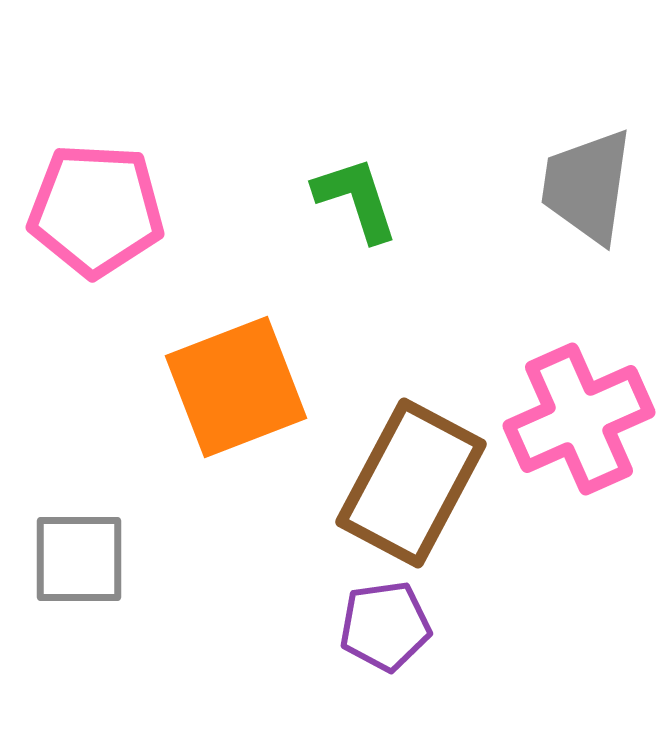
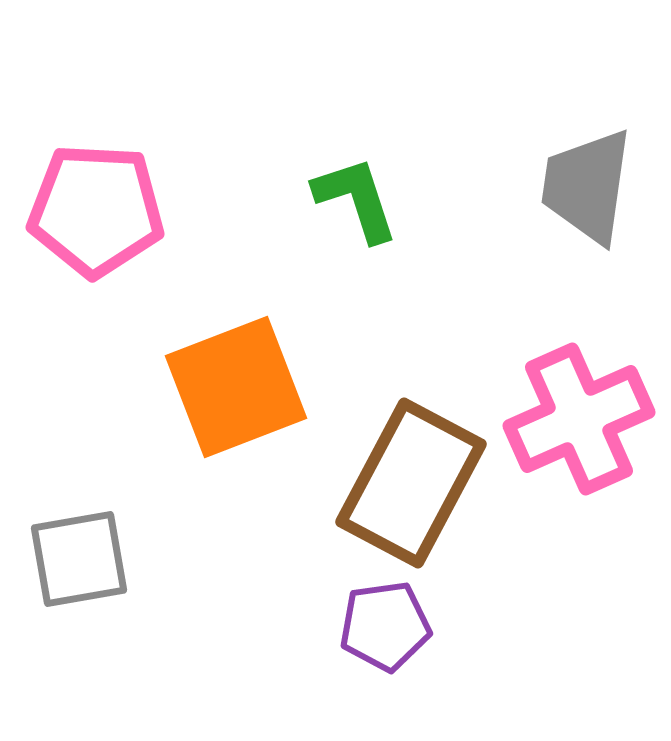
gray square: rotated 10 degrees counterclockwise
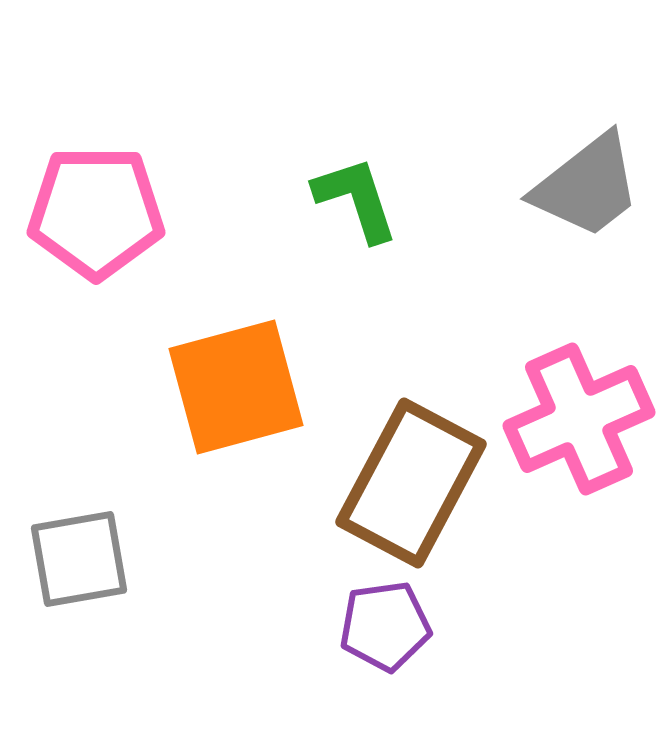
gray trapezoid: rotated 136 degrees counterclockwise
pink pentagon: moved 2 px down; rotated 3 degrees counterclockwise
orange square: rotated 6 degrees clockwise
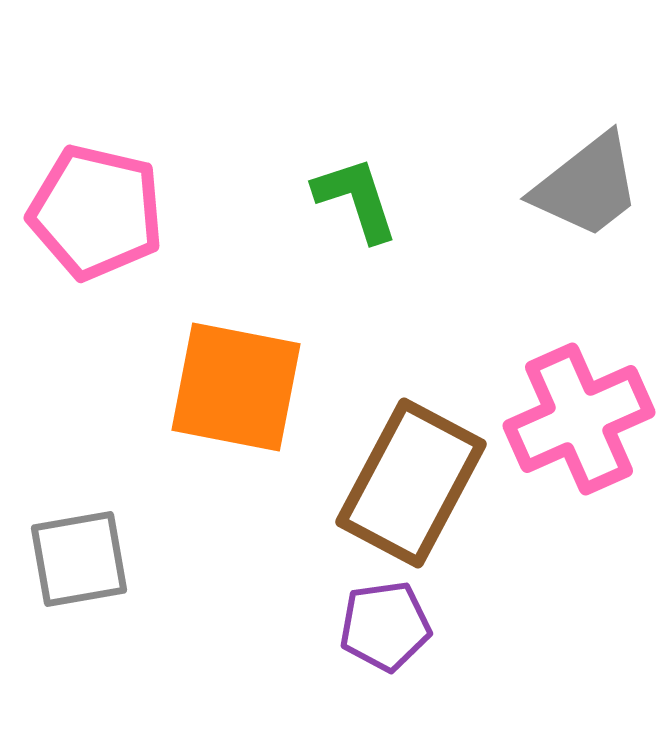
pink pentagon: rotated 13 degrees clockwise
orange square: rotated 26 degrees clockwise
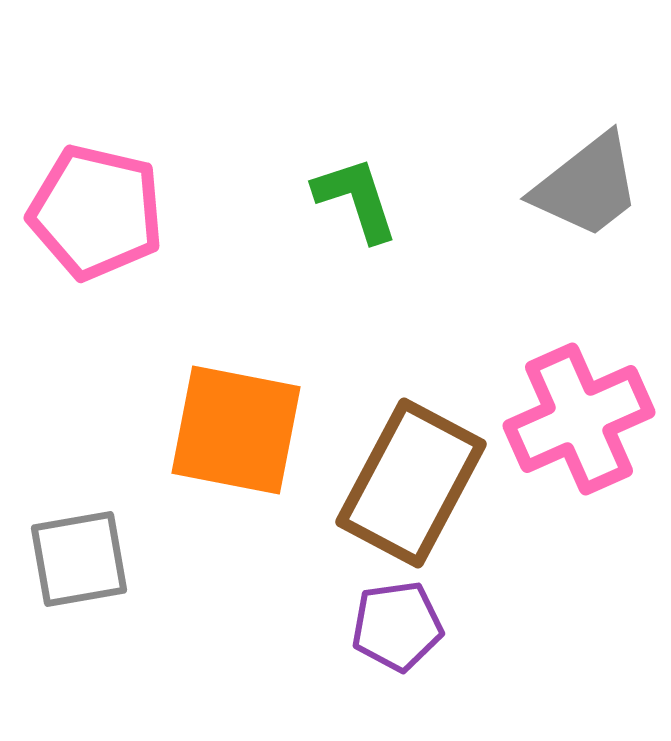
orange square: moved 43 px down
purple pentagon: moved 12 px right
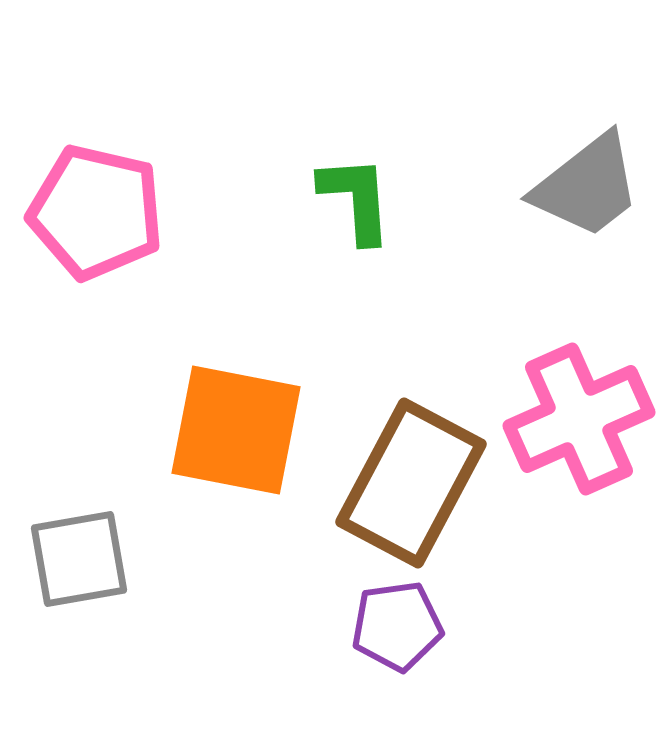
green L-shape: rotated 14 degrees clockwise
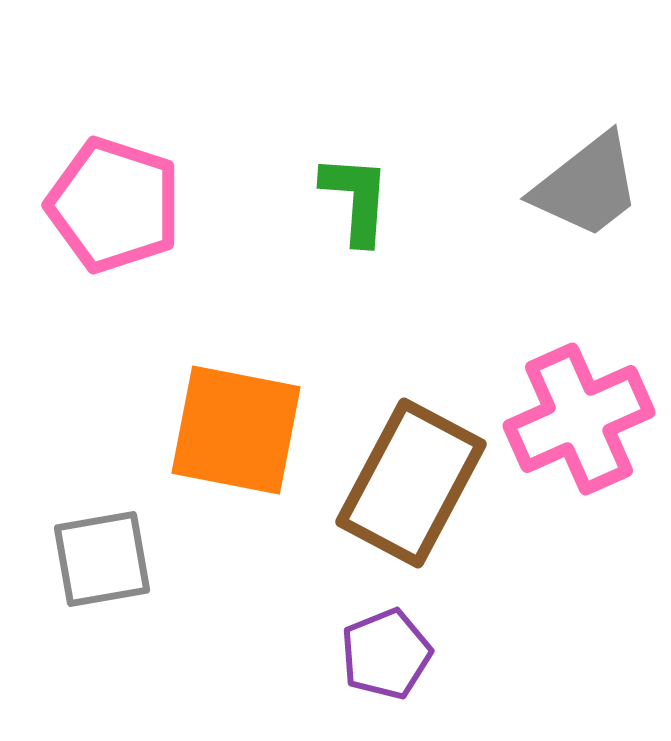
green L-shape: rotated 8 degrees clockwise
pink pentagon: moved 18 px right, 7 px up; rotated 5 degrees clockwise
gray square: moved 23 px right
purple pentagon: moved 11 px left, 28 px down; rotated 14 degrees counterclockwise
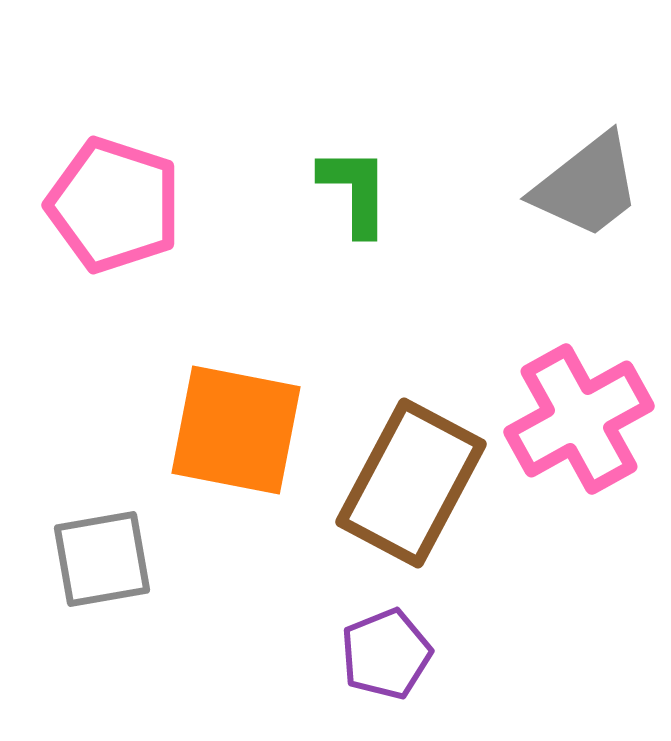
green L-shape: moved 1 px left, 8 px up; rotated 4 degrees counterclockwise
pink cross: rotated 5 degrees counterclockwise
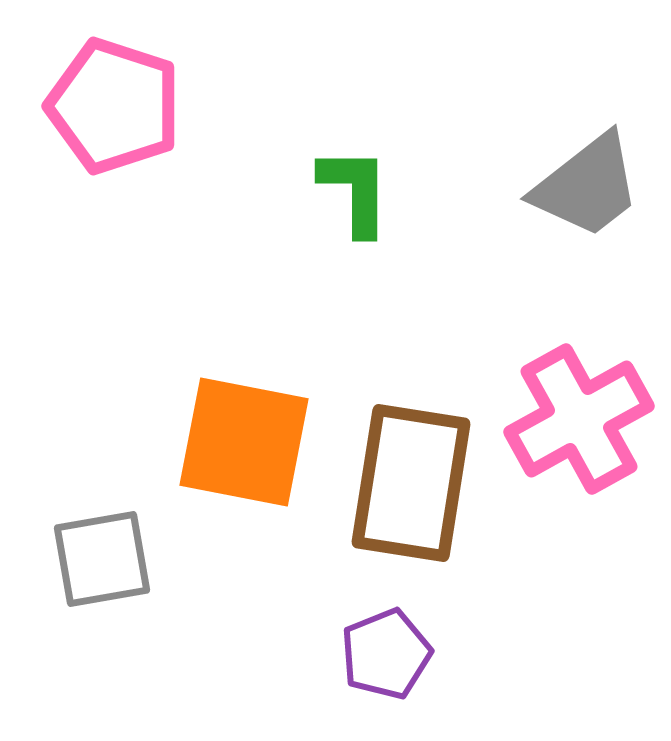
pink pentagon: moved 99 px up
orange square: moved 8 px right, 12 px down
brown rectangle: rotated 19 degrees counterclockwise
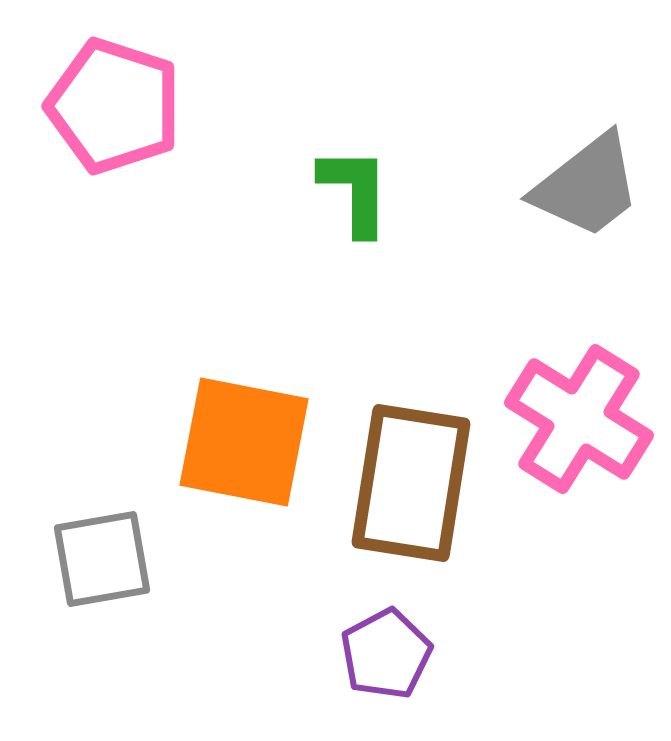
pink cross: rotated 29 degrees counterclockwise
purple pentagon: rotated 6 degrees counterclockwise
